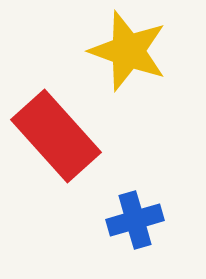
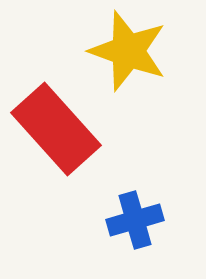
red rectangle: moved 7 px up
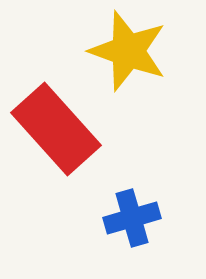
blue cross: moved 3 px left, 2 px up
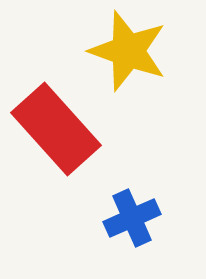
blue cross: rotated 8 degrees counterclockwise
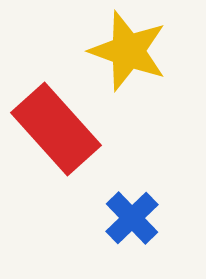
blue cross: rotated 20 degrees counterclockwise
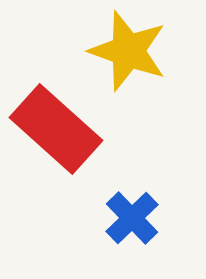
red rectangle: rotated 6 degrees counterclockwise
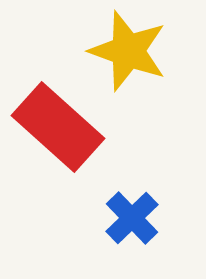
red rectangle: moved 2 px right, 2 px up
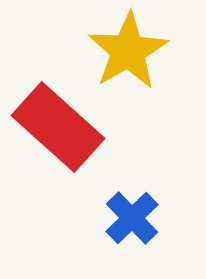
yellow star: rotated 22 degrees clockwise
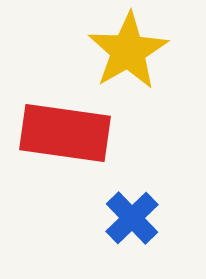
red rectangle: moved 7 px right, 6 px down; rotated 34 degrees counterclockwise
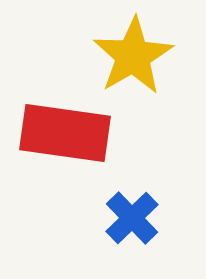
yellow star: moved 5 px right, 5 px down
